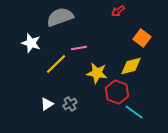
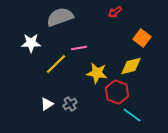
red arrow: moved 3 px left, 1 px down
white star: rotated 18 degrees counterclockwise
cyan line: moved 2 px left, 3 px down
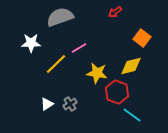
pink line: rotated 21 degrees counterclockwise
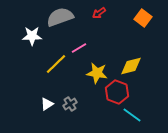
red arrow: moved 16 px left, 1 px down
orange square: moved 1 px right, 20 px up
white star: moved 1 px right, 7 px up
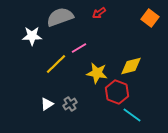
orange square: moved 7 px right
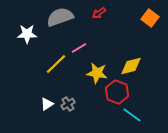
white star: moved 5 px left, 2 px up
gray cross: moved 2 px left
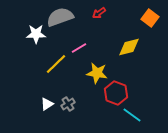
white star: moved 9 px right
yellow diamond: moved 2 px left, 19 px up
red hexagon: moved 1 px left, 1 px down
